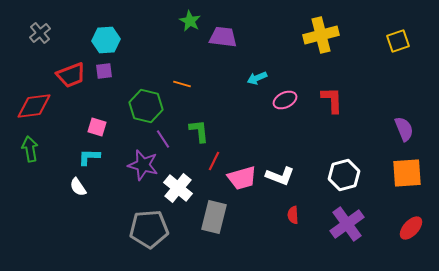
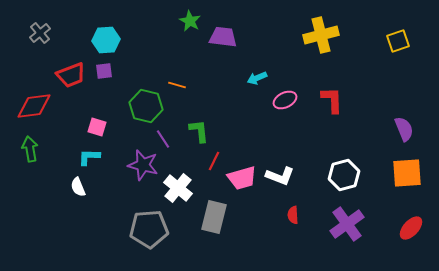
orange line: moved 5 px left, 1 px down
white semicircle: rotated 12 degrees clockwise
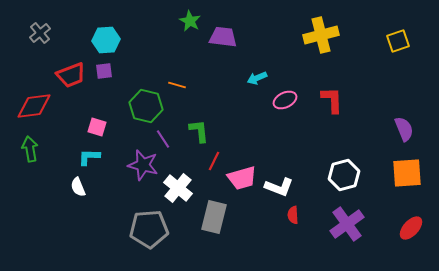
white L-shape: moved 1 px left, 11 px down
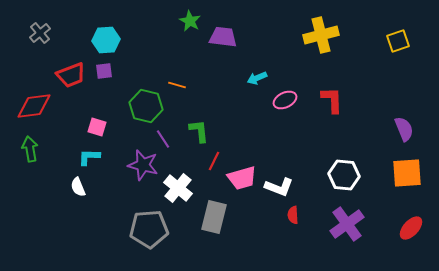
white hexagon: rotated 20 degrees clockwise
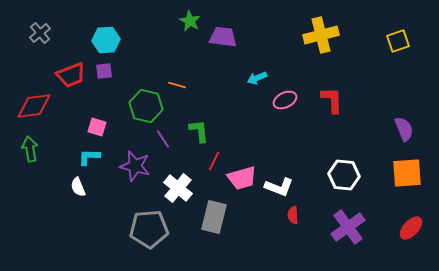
purple star: moved 8 px left, 1 px down
purple cross: moved 1 px right, 3 px down
